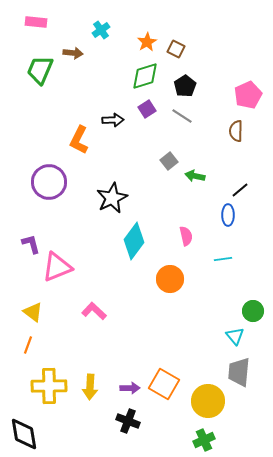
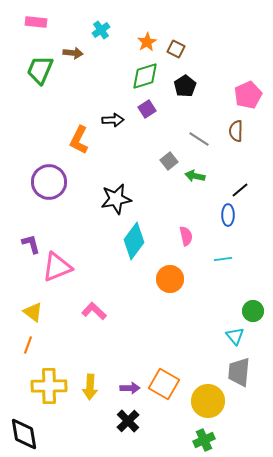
gray line: moved 17 px right, 23 px down
black star: moved 4 px right, 1 px down; rotated 16 degrees clockwise
black cross: rotated 25 degrees clockwise
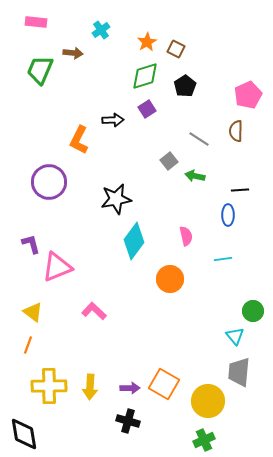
black line: rotated 36 degrees clockwise
black cross: rotated 30 degrees counterclockwise
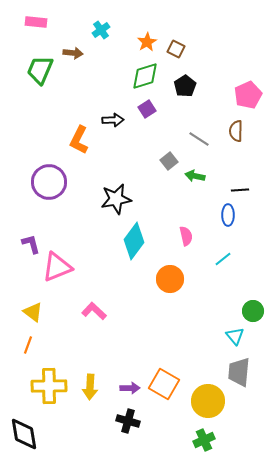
cyan line: rotated 30 degrees counterclockwise
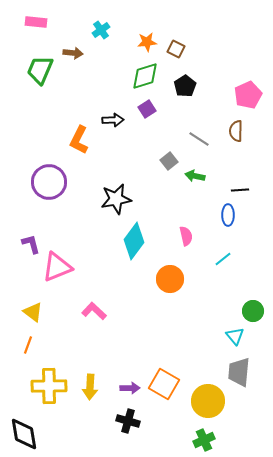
orange star: rotated 24 degrees clockwise
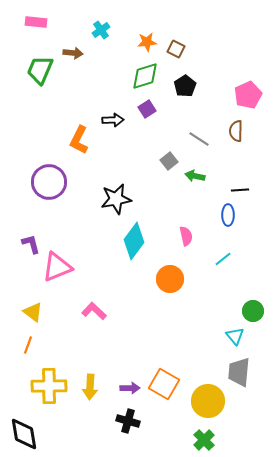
green cross: rotated 20 degrees counterclockwise
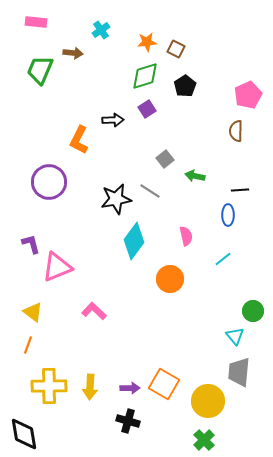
gray line: moved 49 px left, 52 px down
gray square: moved 4 px left, 2 px up
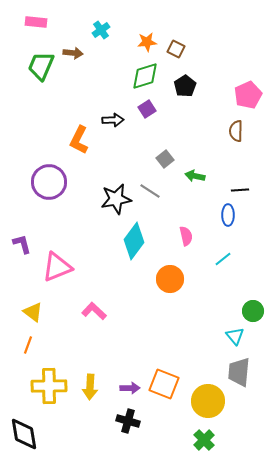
green trapezoid: moved 1 px right, 4 px up
purple L-shape: moved 9 px left
orange square: rotated 8 degrees counterclockwise
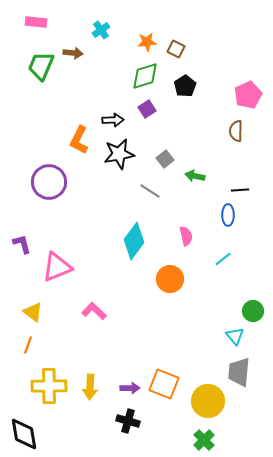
black star: moved 3 px right, 45 px up
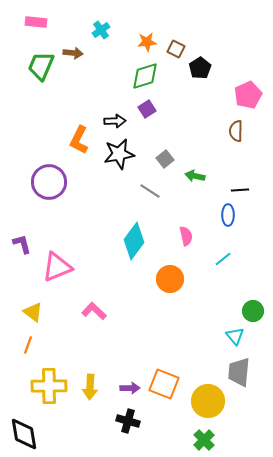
black pentagon: moved 15 px right, 18 px up
black arrow: moved 2 px right, 1 px down
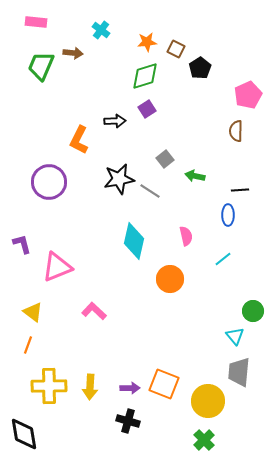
cyan cross: rotated 18 degrees counterclockwise
black star: moved 25 px down
cyan diamond: rotated 24 degrees counterclockwise
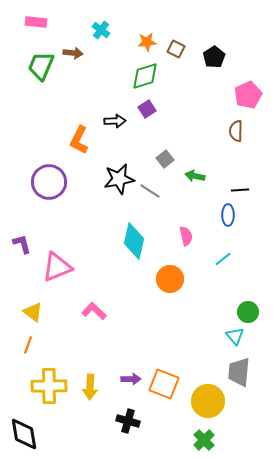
black pentagon: moved 14 px right, 11 px up
green circle: moved 5 px left, 1 px down
purple arrow: moved 1 px right, 9 px up
